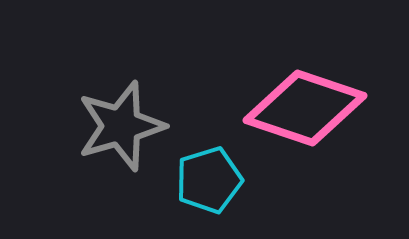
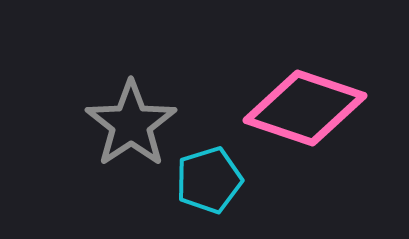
gray star: moved 10 px right, 2 px up; rotated 18 degrees counterclockwise
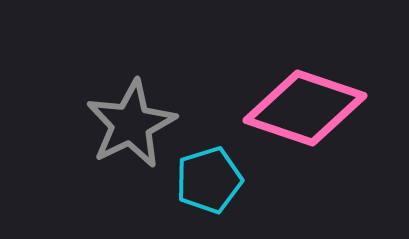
gray star: rotated 8 degrees clockwise
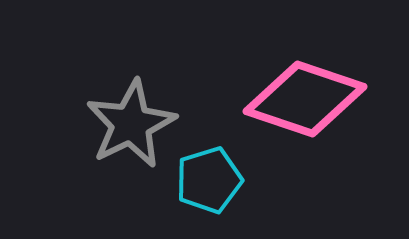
pink diamond: moved 9 px up
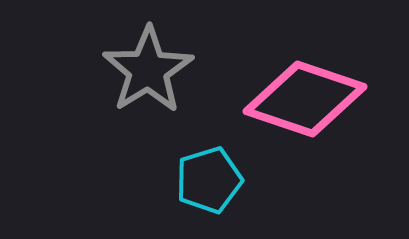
gray star: moved 17 px right, 54 px up; rotated 6 degrees counterclockwise
